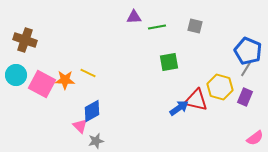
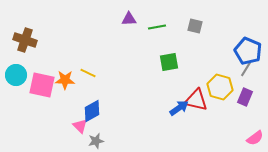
purple triangle: moved 5 px left, 2 px down
pink square: moved 1 px down; rotated 16 degrees counterclockwise
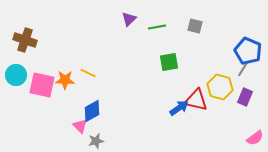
purple triangle: rotated 42 degrees counterclockwise
gray line: moved 3 px left
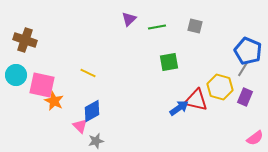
orange star: moved 11 px left, 21 px down; rotated 24 degrees clockwise
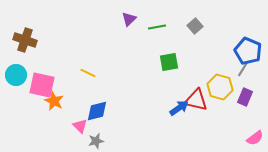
gray square: rotated 35 degrees clockwise
blue diamond: moved 5 px right; rotated 15 degrees clockwise
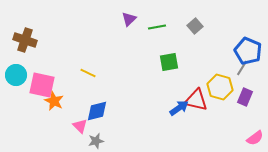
gray line: moved 1 px left, 1 px up
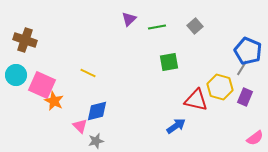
pink square: rotated 12 degrees clockwise
blue arrow: moved 3 px left, 18 px down
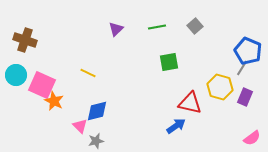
purple triangle: moved 13 px left, 10 px down
red triangle: moved 6 px left, 3 px down
pink semicircle: moved 3 px left
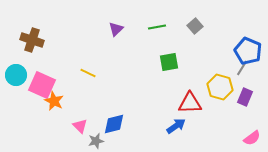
brown cross: moved 7 px right
red triangle: rotated 15 degrees counterclockwise
blue diamond: moved 17 px right, 13 px down
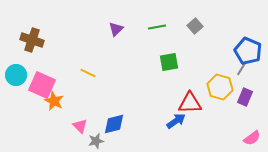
blue arrow: moved 5 px up
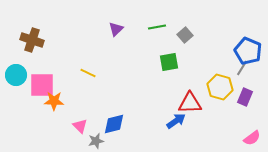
gray square: moved 10 px left, 9 px down
pink square: rotated 24 degrees counterclockwise
orange star: rotated 24 degrees counterclockwise
